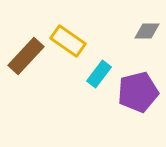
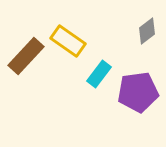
gray diamond: rotated 36 degrees counterclockwise
purple pentagon: rotated 6 degrees clockwise
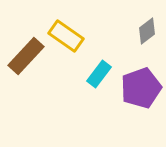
yellow rectangle: moved 2 px left, 5 px up
purple pentagon: moved 3 px right, 4 px up; rotated 12 degrees counterclockwise
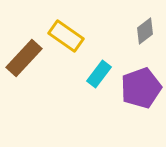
gray diamond: moved 2 px left
brown rectangle: moved 2 px left, 2 px down
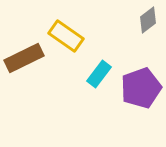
gray diamond: moved 3 px right, 11 px up
brown rectangle: rotated 21 degrees clockwise
